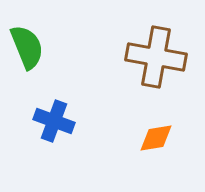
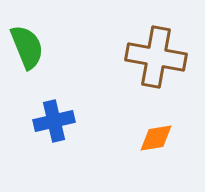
blue cross: rotated 33 degrees counterclockwise
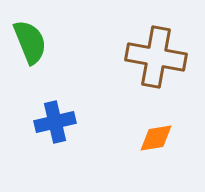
green semicircle: moved 3 px right, 5 px up
blue cross: moved 1 px right, 1 px down
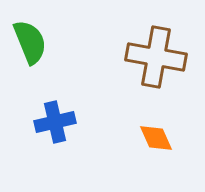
orange diamond: rotated 75 degrees clockwise
